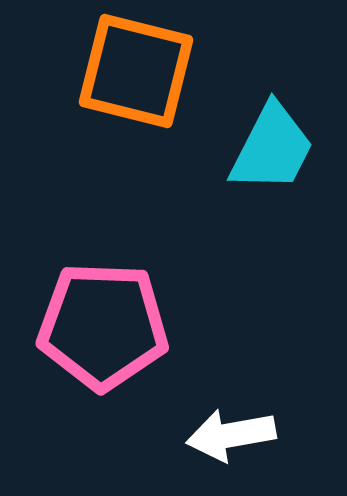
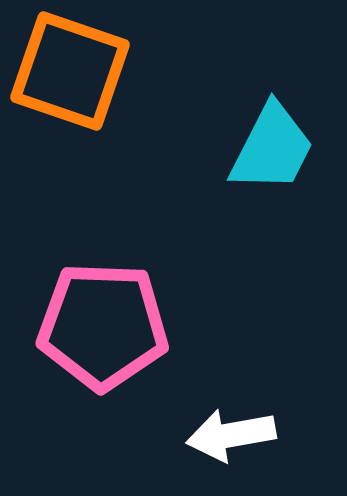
orange square: moved 66 px left; rotated 5 degrees clockwise
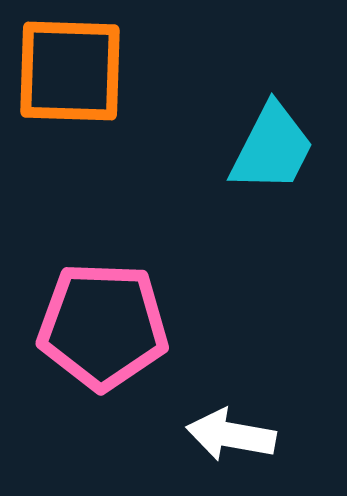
orange square: rotated 17 degrees counterclockwise
white arrow: rotated 20 degrees clockwise
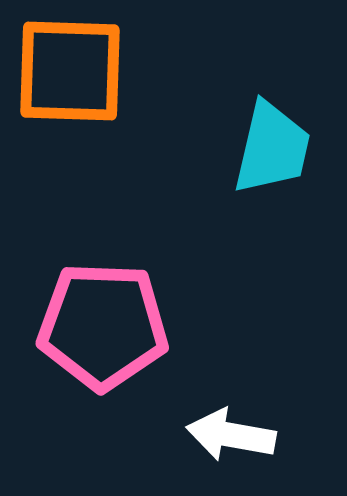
cyan trapezoid: rotated 14 degrees counterclockwise
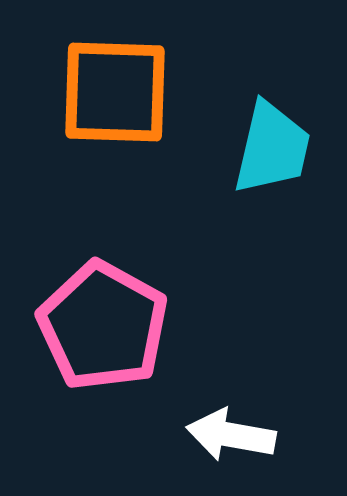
orange square: moved 45 px right, 21 px down
pink pentagon: rotated 27 degrees clockwise
